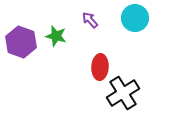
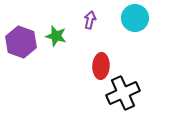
purple arrow: rotated 54 degrees clockwise
red ellipse: moved 1 px right, 1 px up
black cross: rotated 8 degrees clockwise
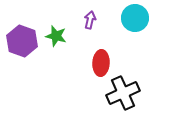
purple hexagon: moved 1 px right, 1 px up
red ellipse: moved 3 px up
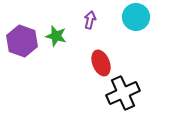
cyan circle: moved 1 px right, 1 px up
red ellipse: rotated 25 degrees counterclockwise
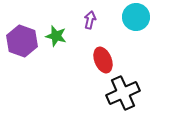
red ellipse: moved 2 px right, 3 px up
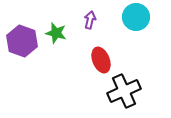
green star: moved 3 px up
red ellipse: moved 2 px left
black cross: moved 1 px right, 2 px up
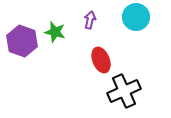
green star: moved 1 px left, 1 px up
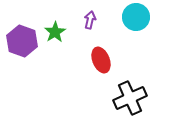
green star: rotated 25 degrees clockwise
black cross: moved 6 px right, 7 px down
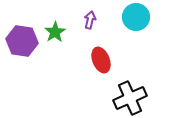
purple hexagon: rotated 12 degrees counterclockwise
